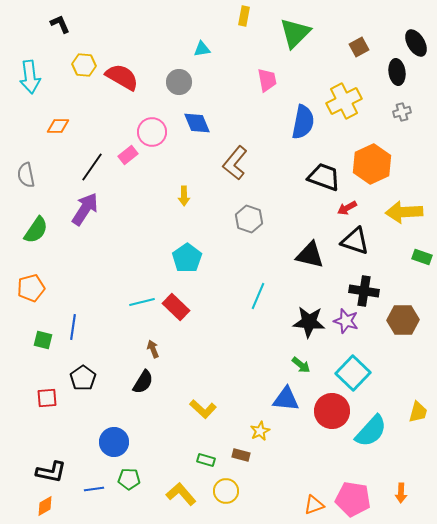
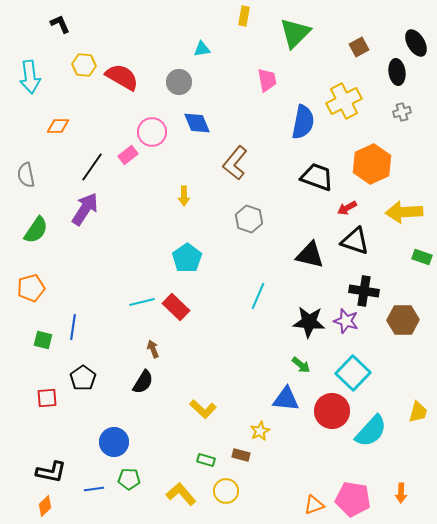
black trapezoid at (324, 177): moved 7 px left
orange diamond at (45, 506): rotated 15 degrees counterclockwise
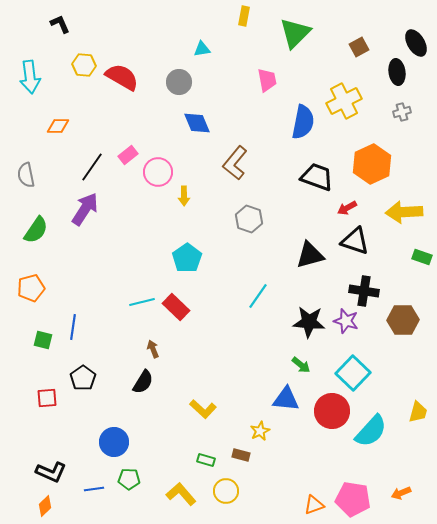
pink circle at (152, 132): moved 6 px right, 40 px down
black triangle at (310, 255): rotated 28 degrees counterclockwise
cyan line at (258, 296): rotated 12 degrees clockwise
black L-shape at (51, 472): rotated 12 degrees clockwise
orange arrow at (401, 493): rotated 66 degrees clockwise
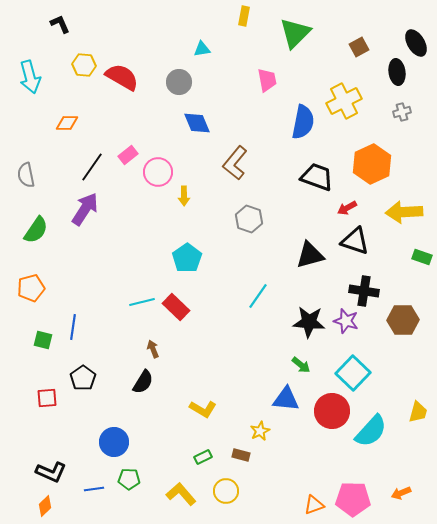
cyan arrow at (30, 77): rotated 8 degrees counterclockwise
orange diamond at (58, 126): moved 9 px right, 3 px up
yellow L-shape at (203, 409): rotated 12 degrees counterclockwise
green rectangle at (206, 460): moved 3 px left, 3 px up; rotated 42 degrees counterclockwise
pink pentagon at (353, 499): rotated 8 degrees counterclockwise
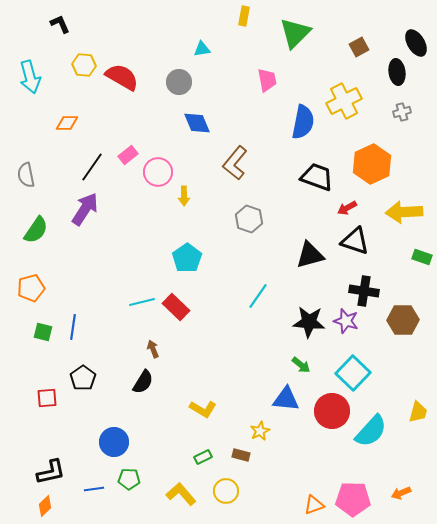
green square at (43, 340): moved 8 px up
black L-shape at (51, 472): rotated 36 degrees counterclockwise
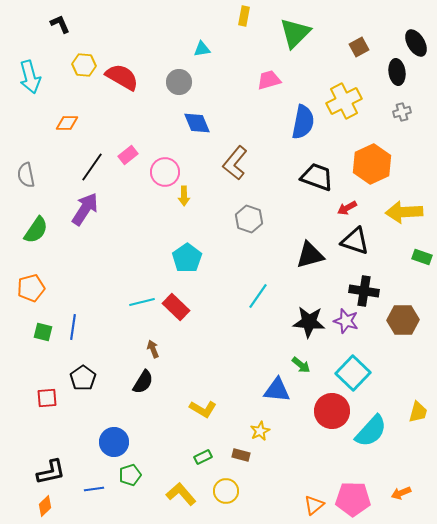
pink trapezoid at (267, 80): moved 2 px right; rotated 95 degrees counterclockwise
pink circle at (158, 172): moved 7 px right
blue triangle at (286, 399): moved 9 px left, 9 px up
green pentagon at (129, 479): moved 1 px right, 4 px up; rotated 20 degrees counterclockwise
orange triangle at (314, 505): rotated 20 degrees counterclockwise
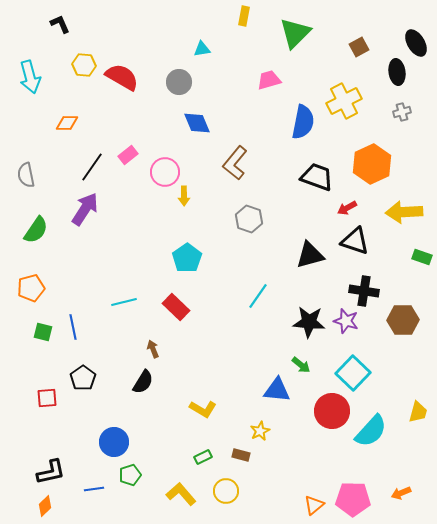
cyan line at (142, 302): moved 18 px left
blue line at (73, 327): rotated 20 degrees counterclockwise
